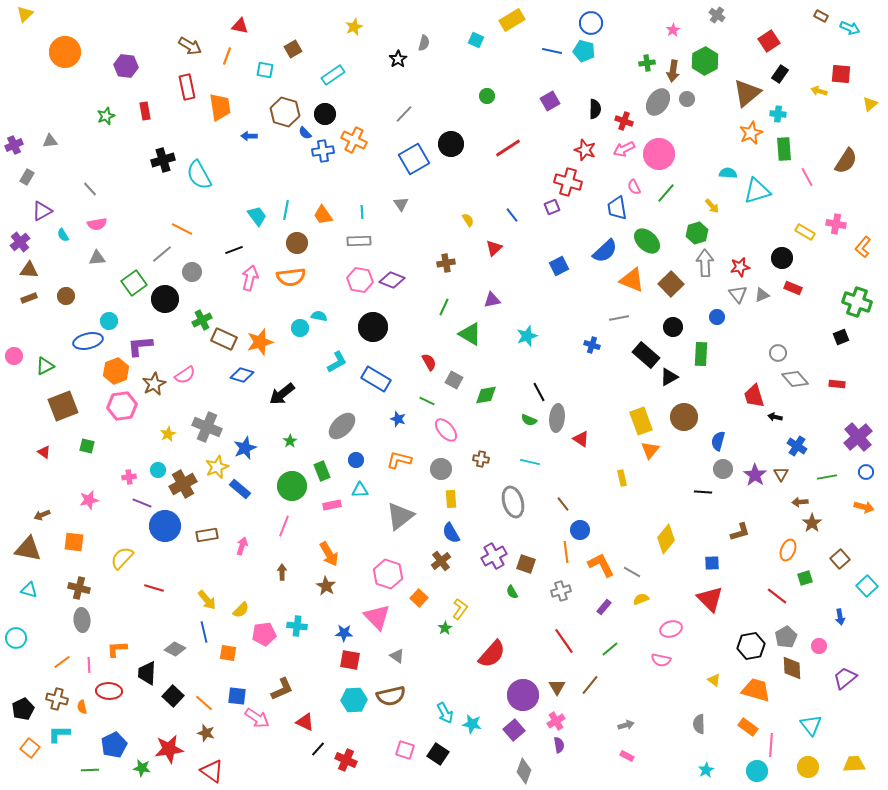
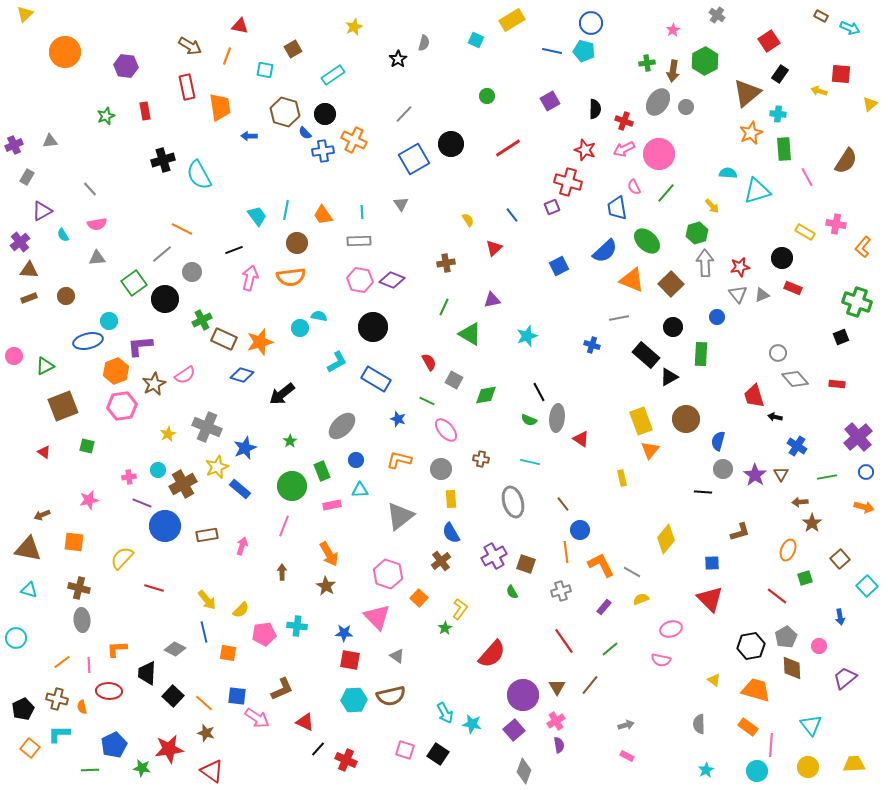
gray circle at (687, 99): moved 1 px left, 8 px down
brown circle at (684, 417): moved 2 px right, 2 px down
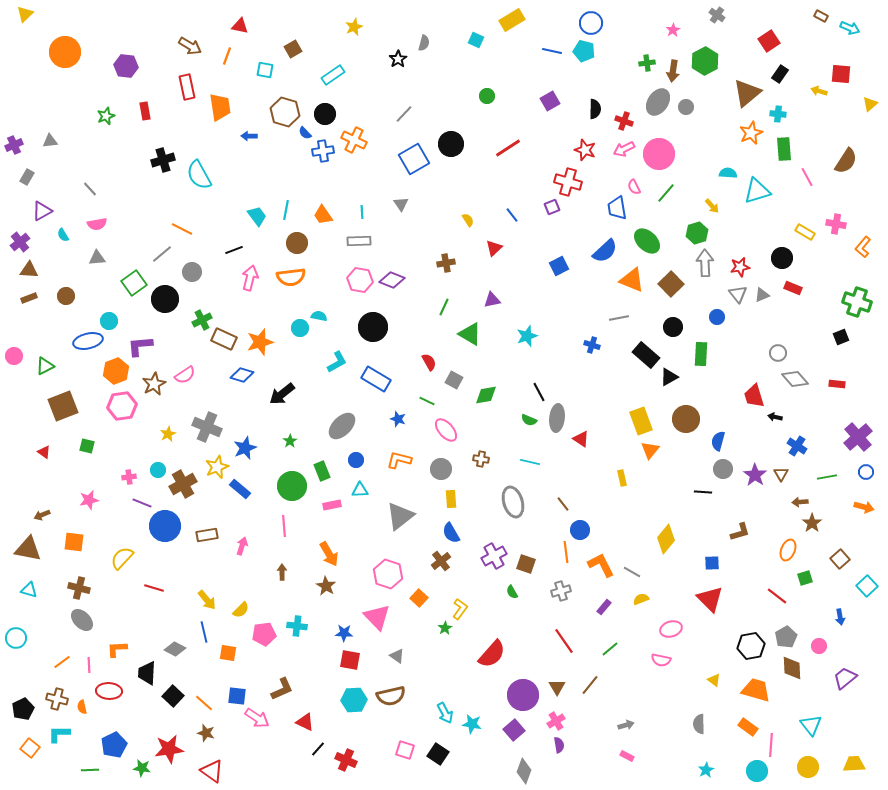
pink line at (284, 526): rotated 25 degrees counterclockwise
gray ellipse at (82, 620): rotated 40 degrees counterclockwise
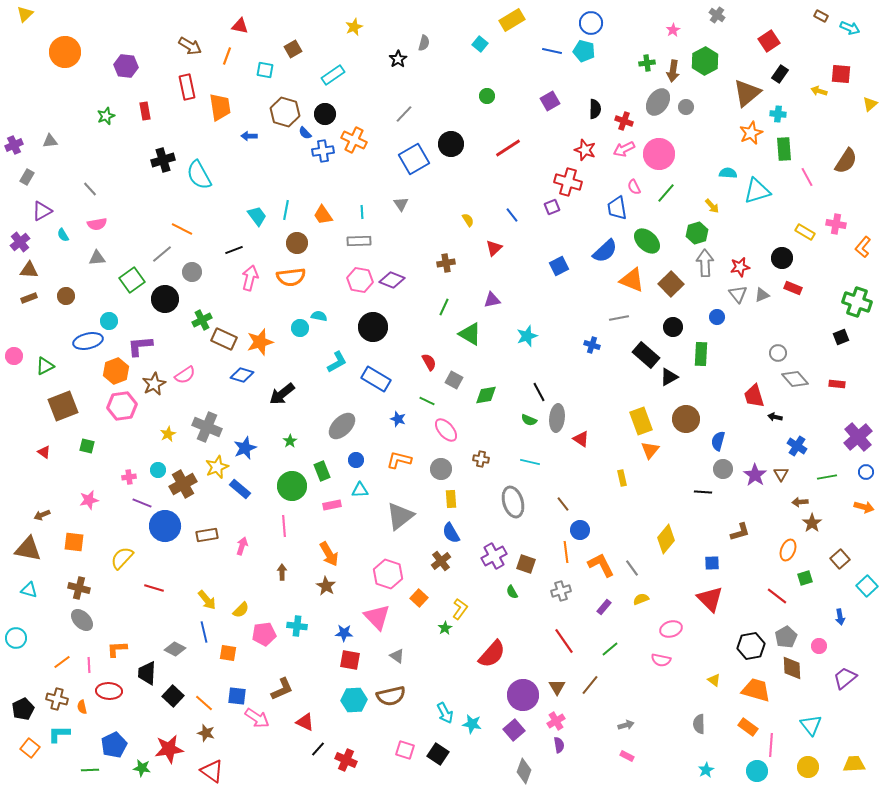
cyan square at (476, 40): moved 4 px right, 4 px down; rotated 14 degrees clockwise
green square at (134, 283): moved 2 px left, 3 px up
gray line at (632, 572): moved 4 px up; rotated 24 degrees clockwise
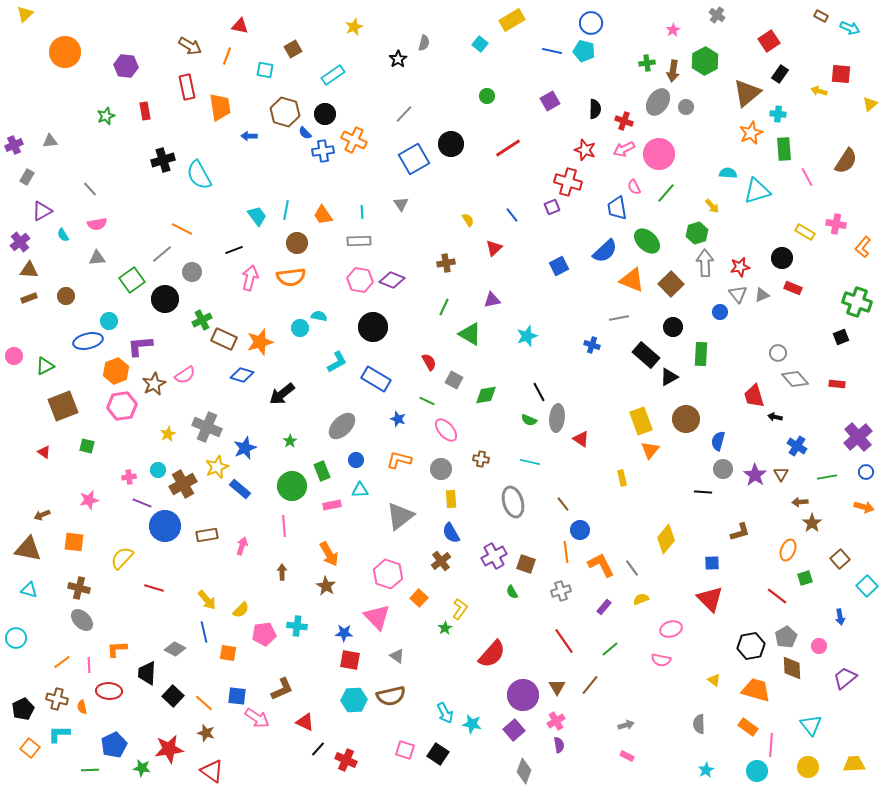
blue circle at (717, 317): moved 3 px right, 5 px up
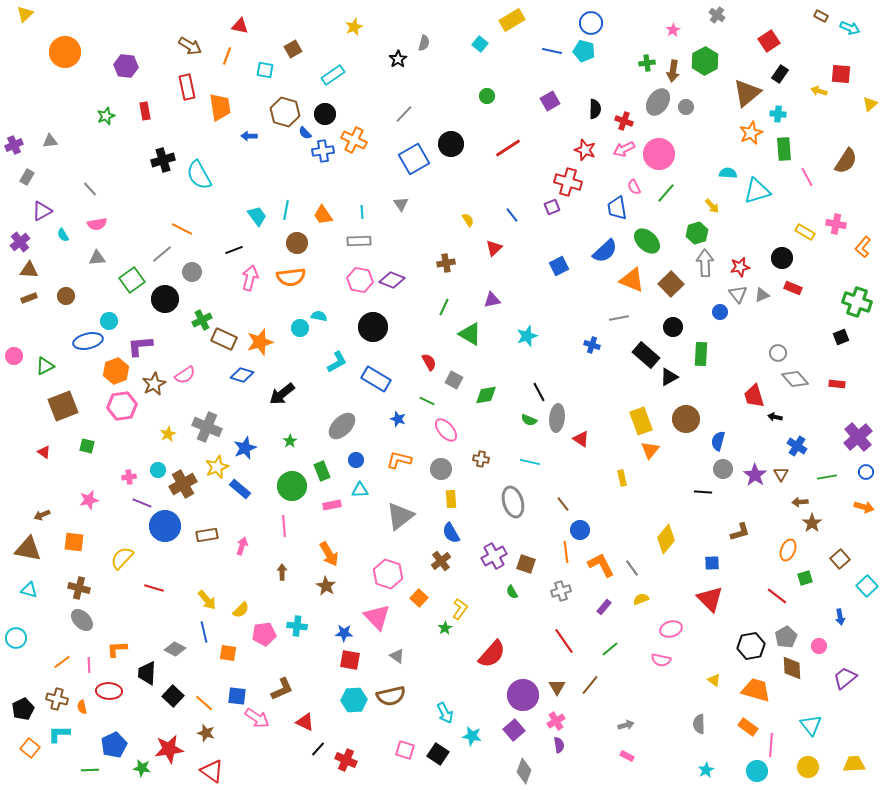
cyan star at (472, 724): moved 12 px down
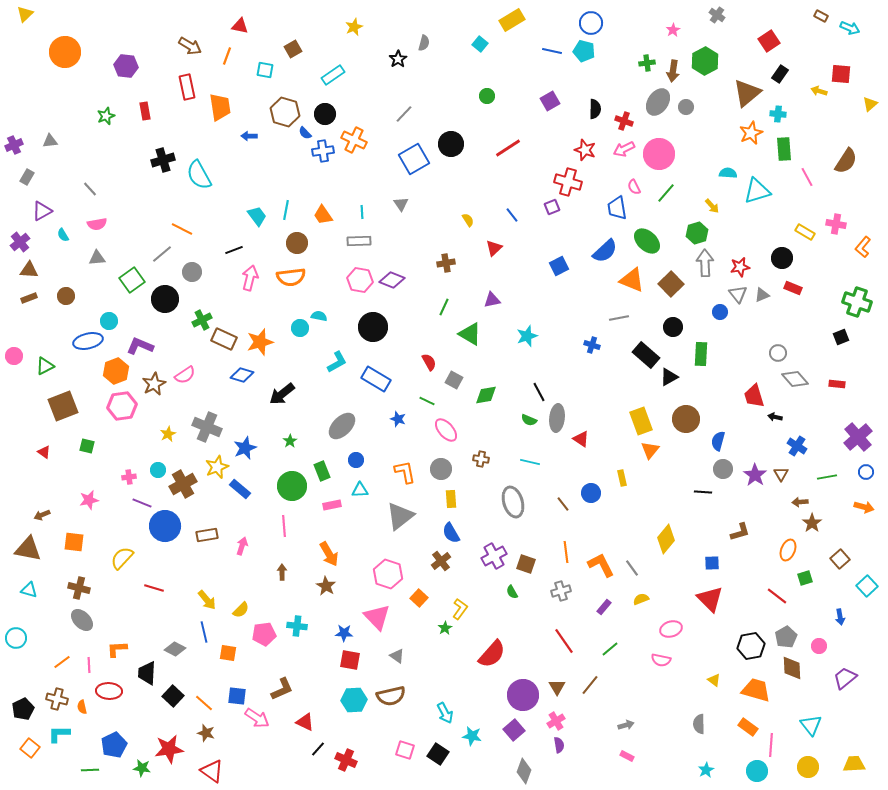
purple L-shape at (140, 346): rotated 28 degrees clockwise
orange L-shape at (399, 460): moved 6 px right, 12 px down; rotated 65 degrees clockwise
blue circle at (580, 530): moved 11 px right, 37 px up
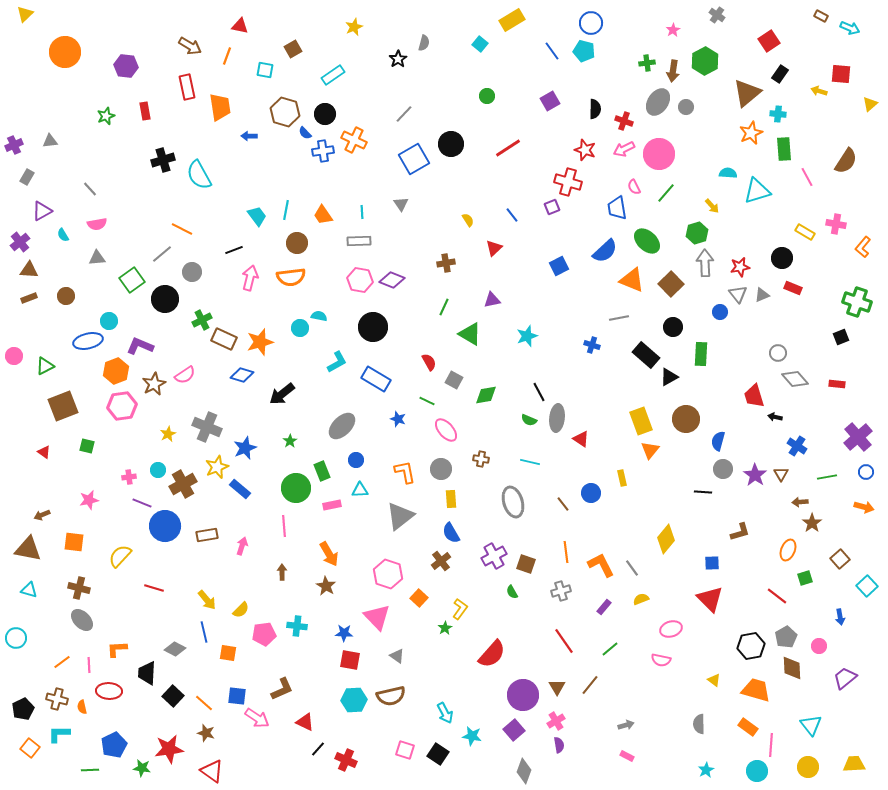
blue line at (552, 51): rotated 42 degrees clockwise
green circle at (292, 486): moved 4 px right, 2 px down
yellow semicircle at (122, 558): moved 2 px left, 2 px up
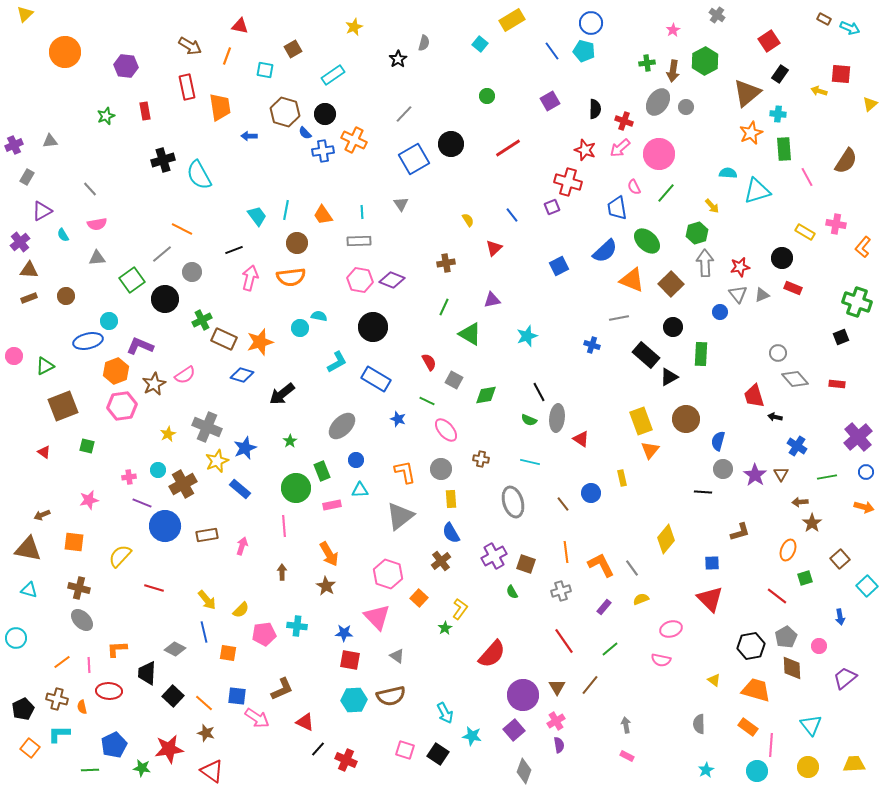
brown rectangle at (821, 16): moved 3 px right, 3 px down
pink arrow at (624, 149): moved 4 px left, 1 px up; rotated 15 degrees counterclockwise
yellow star at (217, 467): moved 6 px up
gray arrow at (626, 725): rotated 84 degrees counterclockwise
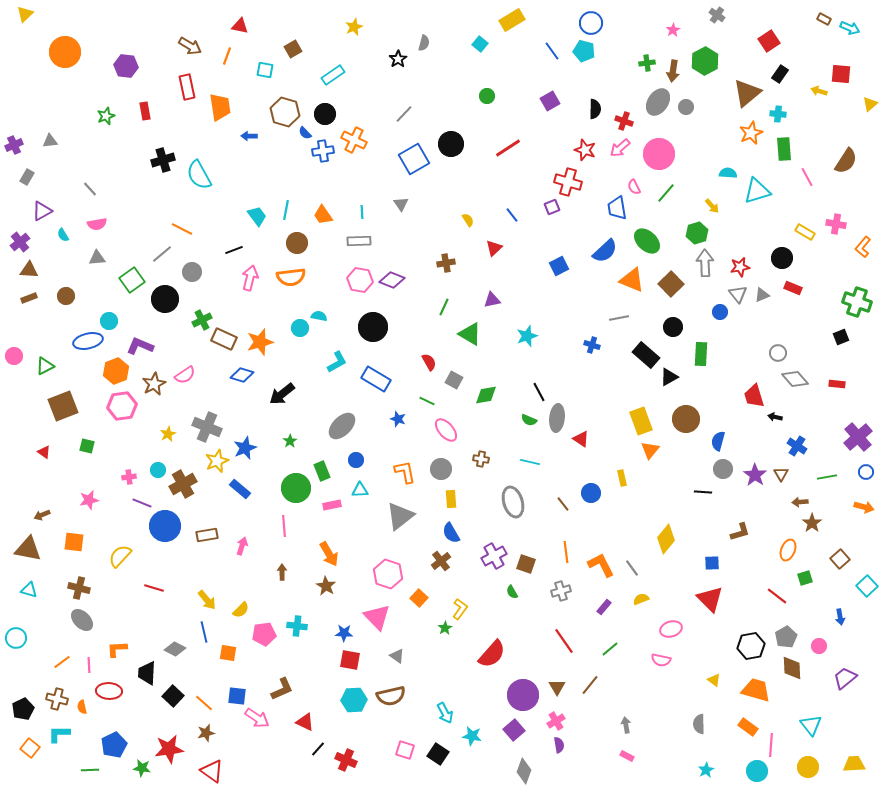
brown star at (206, 733): rotated 30 degrees counterclockwise
